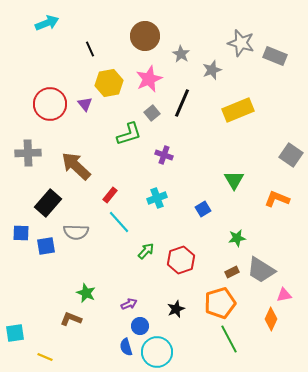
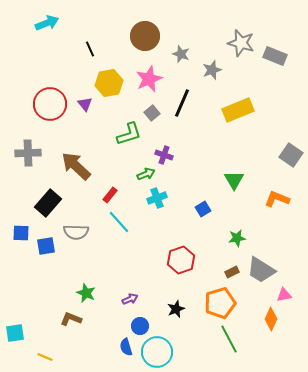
gray star at (181, 54): rotated 12 degrees counterclockwise
green arrow at (146, 251): moved 77 px up; rotated 24 degrees clockwise
purple arrow at (129, 304): moved 1 px right, 5 px up
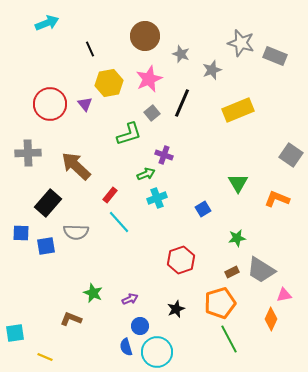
green triangle at (234, 180): moved 4 px right, 3 px down
green star at (86, 293): moved 7 px right
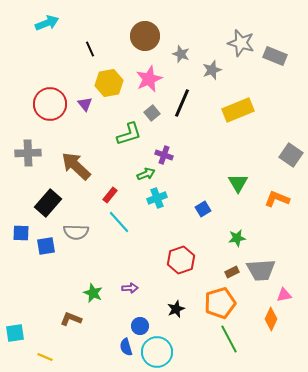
gray trapezoid at (261, 270): rotated 36 degrees counterclockwise
purple arrow at (130, 299): moved 11 px up; rotated 21 degrees clockwise
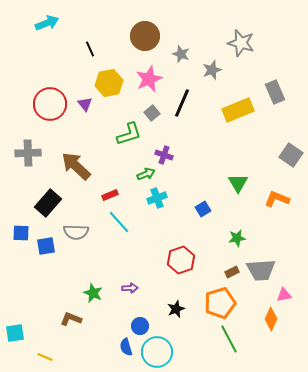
gray rectangle at (275, 56): moved 36 px down; rotated 45 degrees clockwise
red rectangle at (110, 195): rotated 28 degrees clockwise
